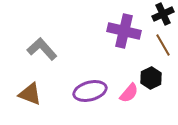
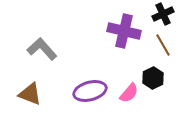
black hexagon: moved 2 px right
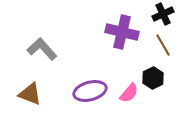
purple cross: moved 2 px left, 1 px down
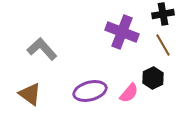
black cross: rotated 15 degrees clockwise
purple cross: rotated 8 degrees clockwise
brown triangle: rotated 15 degrees clockwise
